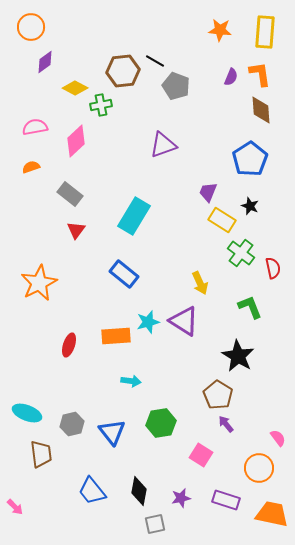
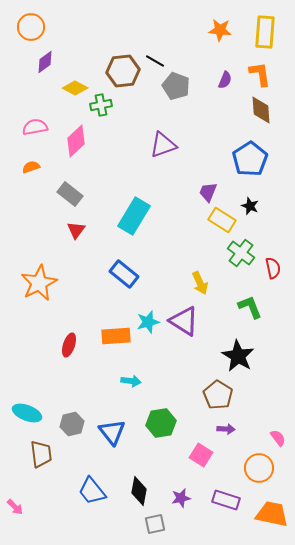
purple semicircle at (231, 77): moved 6 px left, 3 px down
purple arrow at (226, 424): moved 5 px down; rotated 132 degrees clockwise
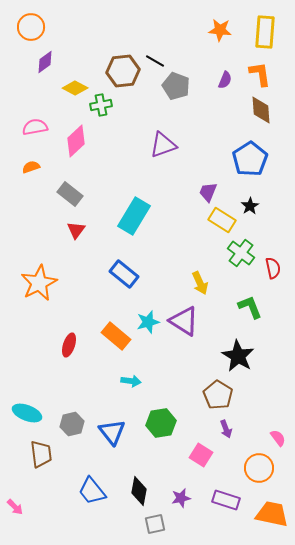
black star at (250, 206): rotated 18 degrees clockwise
orange rectangle at (116, 336): rotated 44 degrees clockwise
purple arrow at (226, 429): rotated 66 degrees clockwise
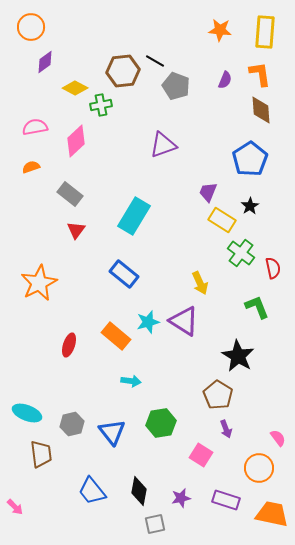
green L-shape at (250, 307): moved 7 px right
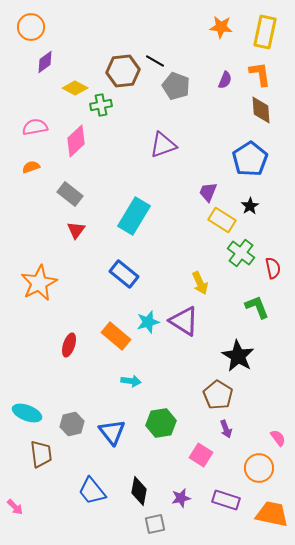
orange star at (220, 30): moved 1 px right, 3 px up
yellow rectangle at (265, 32): rotated 8 degrees clockwise
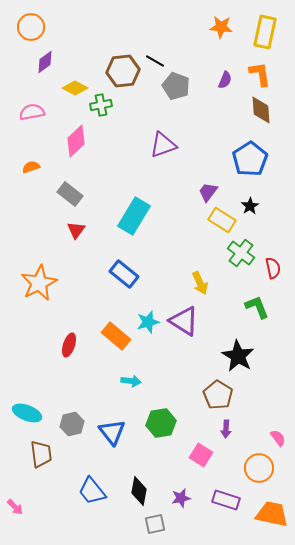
pink semicircle at (35, 127): moved 3 px left, 15 px up
purple trapezoid at (208, 192): rotated 15 degrees clockwise
purple arrow at (226, 429): rotated 24 degrees clockwise
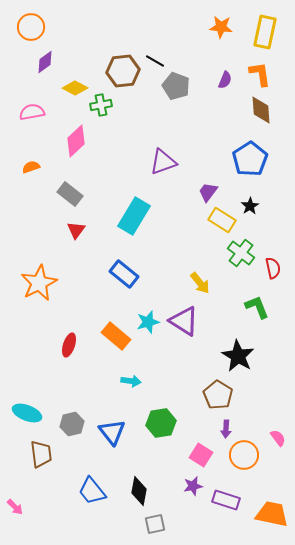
purple triangle at (163, 145): moved 17 px down
yellow arrow at (200, 283): rotated 15 degrees counterclockwise
orange circle at (259, 468): moved 15 px left, 13 px up
purple star at (181, 498): moved 12 px right, 12 px up
